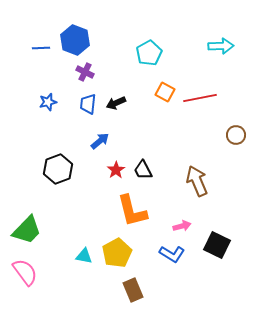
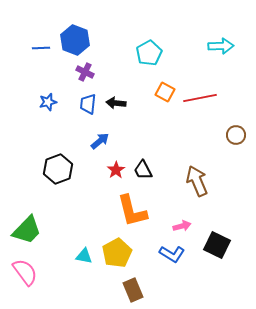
black arrow: rotated 30 degrees clockwise
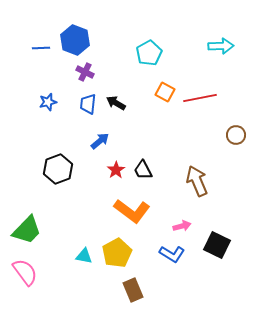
black arrow: rotated 24 degrees clockwise
orange L-shape: rotated 39 degrees counterclockwise
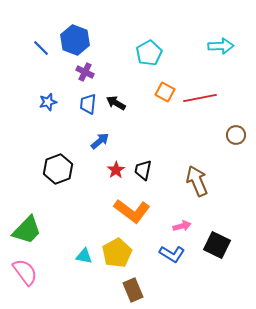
blue line: rotated 48 degrees clockwise
black trapezoid: rotated 40 degrees clockwise
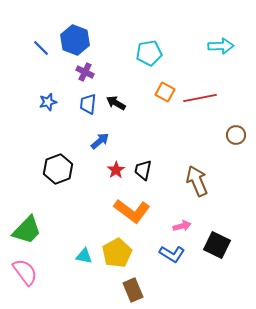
cyan pentagon: rotated 20 degrees clockwise
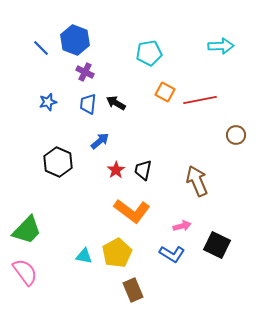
red line: moved 2 px down
black hexagon: moved 7 px up; rotated 16 degrees counterclockwise
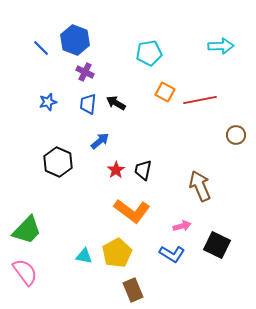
brown arrow: moved 3 px right, 5 px down
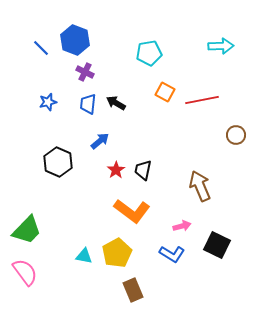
red line: moved 2 px right
